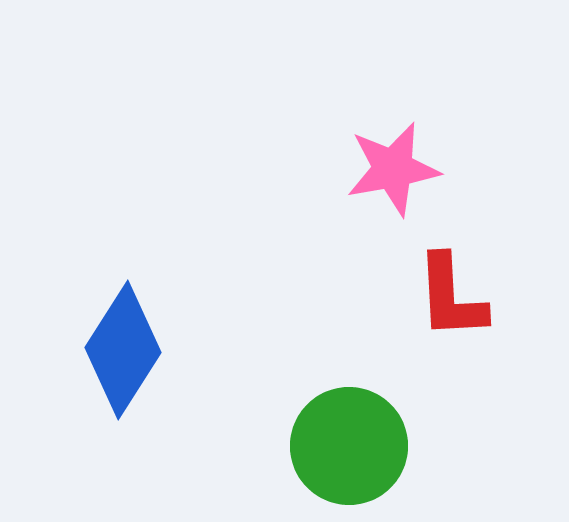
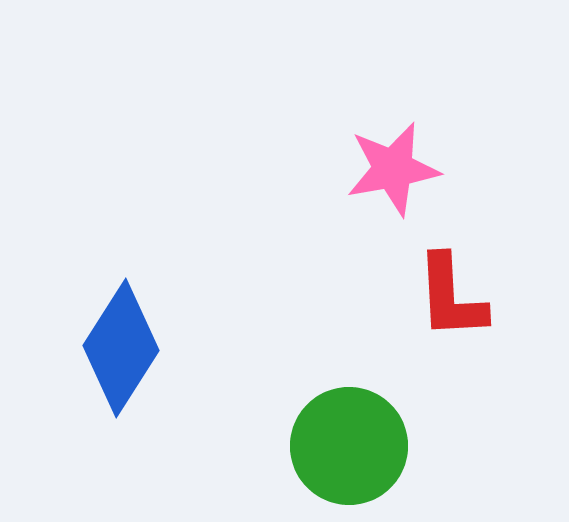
blue diamond: moved 2 px left, 2 px up
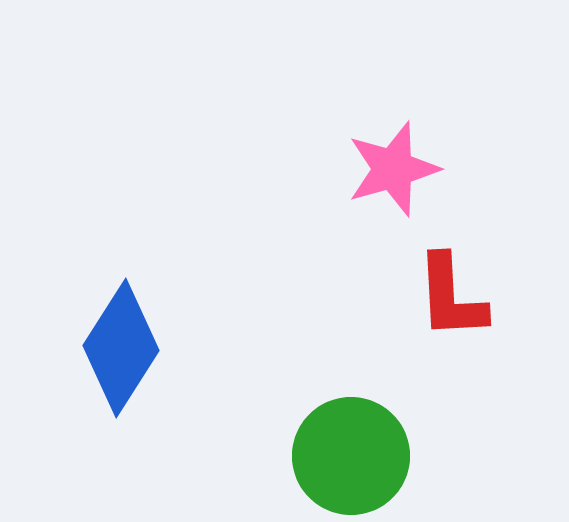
pink star: rotated 6 degrees counterclockwise
green circle: moved 2 px right, 10 px down
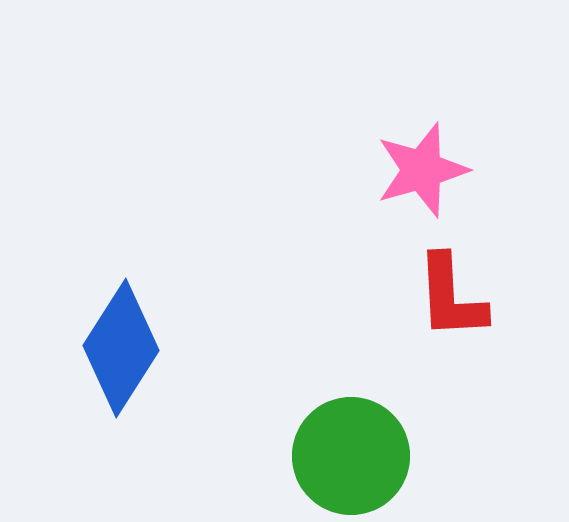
pink star: moved 29 px right, 1 px down
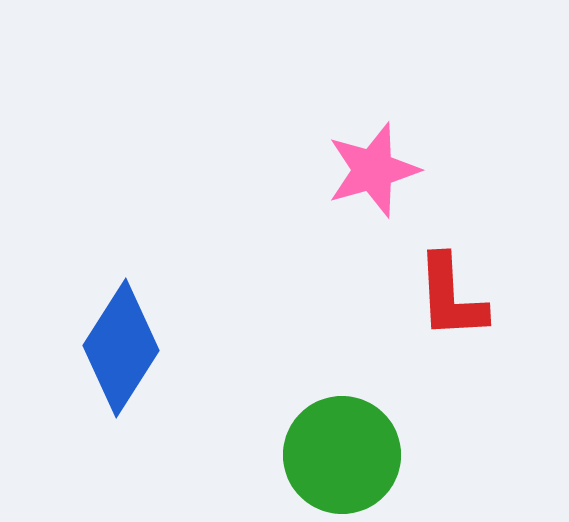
pink star: moved 49 px left
green circle: moved 9 px left, 1 px up
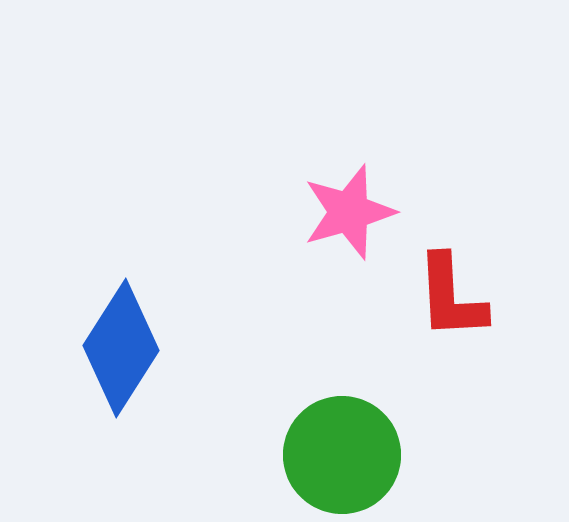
pink star: moved 24 px left, 42 px down
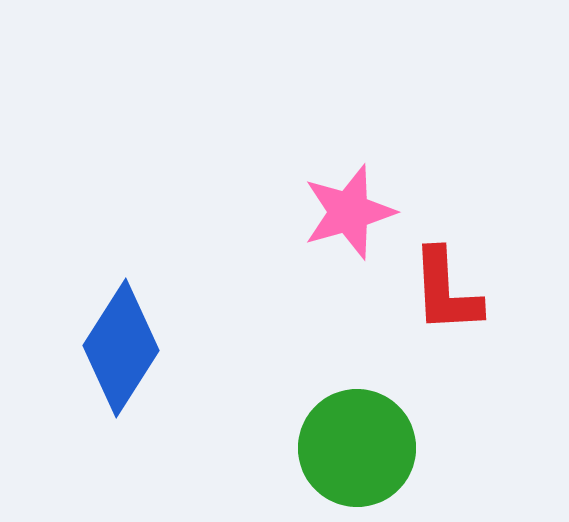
red L-shape: moved 5 px left, 6 px up
green circle: moved 15 px right, 7 px up
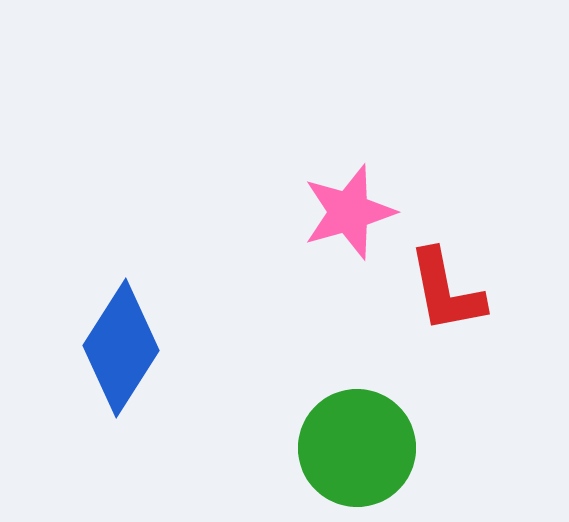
red L-shape: rotated 8 degrees counterclockwise
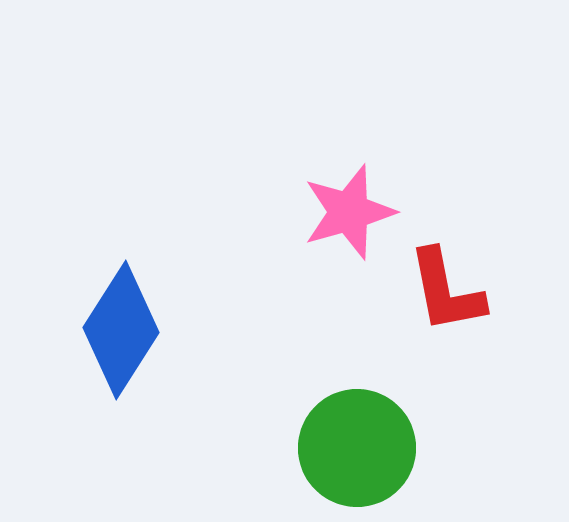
blue diamond: moved 18 px up
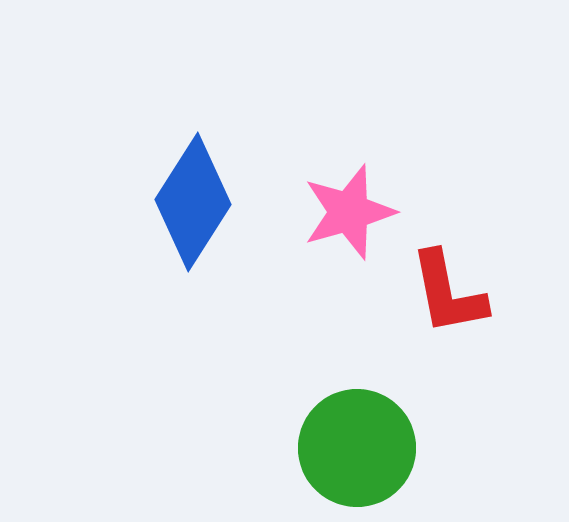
red L-shape: moved 2 px right, 2 px down
blue diamond: moved 72 px right, 128 px up
